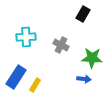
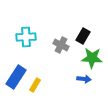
black rectangle: moved 22 px down
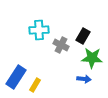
cyan cross: moved 13 px right, 7 px up
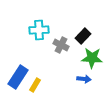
black rectangle: rotated 14 degrees clockwise
blue rectangle: moved 2 px right
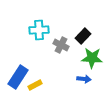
yellow rectangle: rotated 32 degrees clockwise
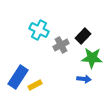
cyan cross: rotated 30 degrees clockwise
gray cross: rotated 35 degrees clockwise
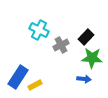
black rectangle: moved 3 px right, 1 px down
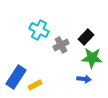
blue rectangle: moved 2 px left
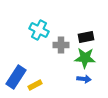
black rectangle: rotated 35 degrees clockwise
gray cross: rotated 28 degrees clockwise
green star: moved 7 px left
